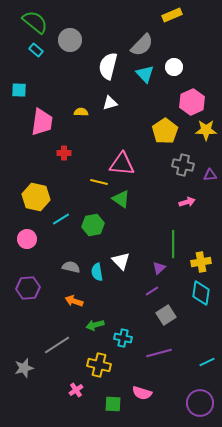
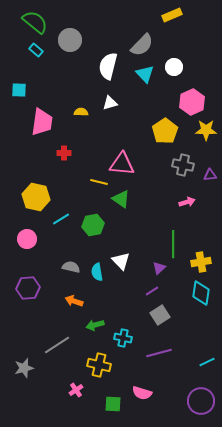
gray square at (166, 315): moved 6 px left
purple circle at (200, 403): moved 1 px right, 2 px up
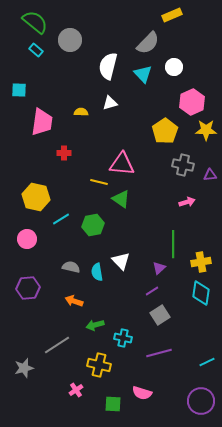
gray semicircle at (142, 45): moved 6 px right, 2 px up
cyan triangle at (145, 74): moved 2 px left
